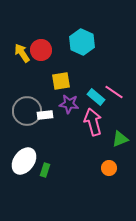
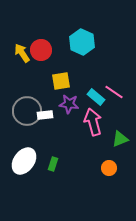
green rectangle: moved 8 px right, 6 px up
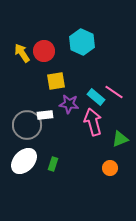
red circle: moved 3 px right, 1 px down
yellow square: moved 5 px left
gray circle: moved 14 px down
white ellipse: rotated 8 degrees clockwise
orange circle: moved 1 px right
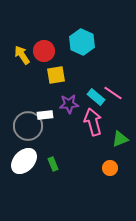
yellow arrow: moved 2 px down
yellow square: moved 6 px up
pink line: moved 1 px left, 1 px down
purple star: rotated 12 degrees counterclockwise
gray circle: moved 1 px right, 1 px down
green rectangle: rotated 40 degrees counterclockwise
